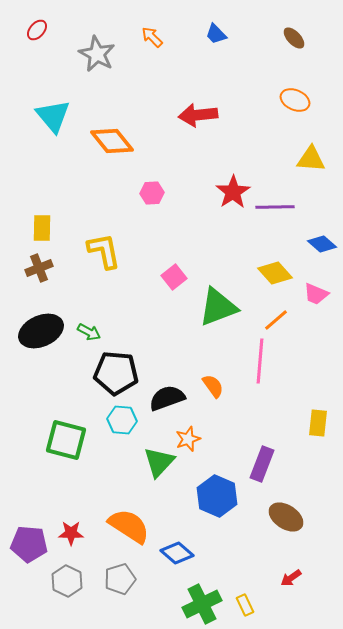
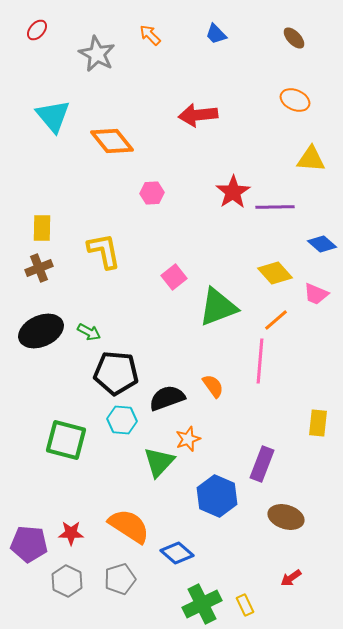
orange arrow at (152, 37): moved 2 px left, 2 px up
brown ellipse at (286, 517): rotated 16 degrees counterclockwise
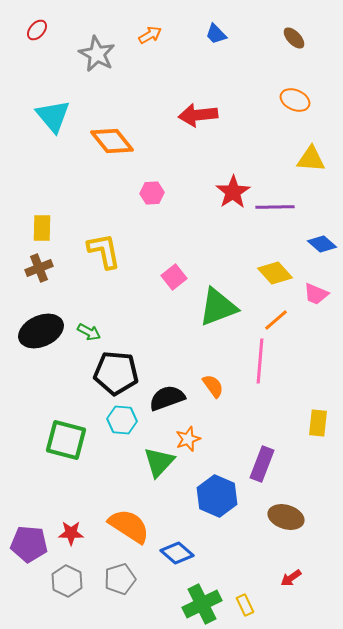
orange arrow at (150, 35): rotated 105 degrees clockwise
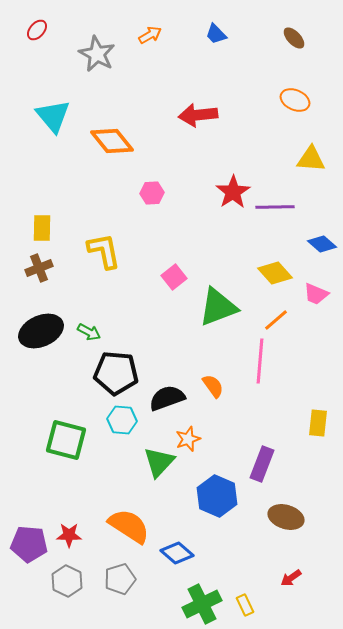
red star at (71, 533): moved 2 px left, 2 px down
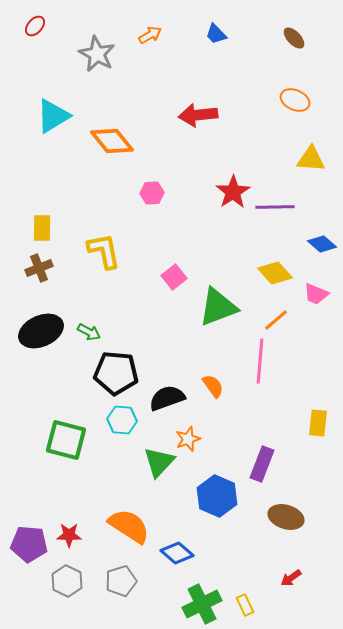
red ellipse at (37, 30): moved 2 px left, 4 px up
cyan triangle at (53, 116): rotated 39 degrees clockwise
gray pentagon at (120, 579): moved 1 px right, 2 px down
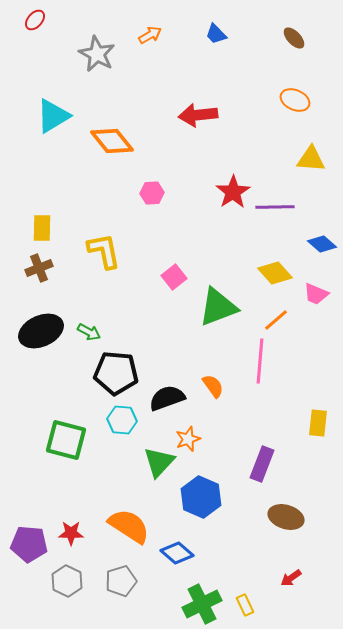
red ellipse at (35, 26): moved 6 px up
blue hexagon at (217, 496): moved 16 px left, 1 px down
red star at (69, 535): moved 2 px right, 2 px up
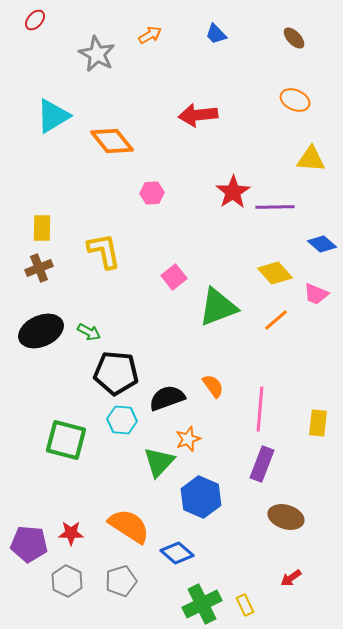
pink line at (260, 361): moved 48 px down
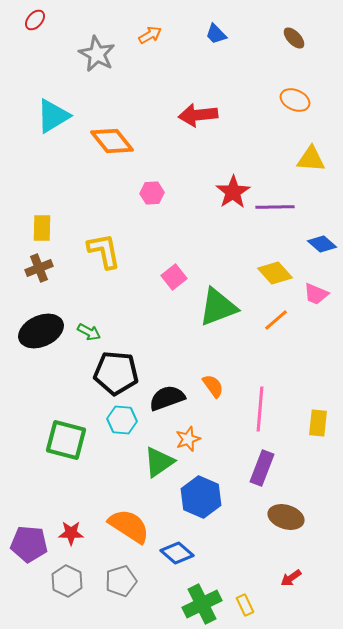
green triangle at (159, 462): rotated 12 degrees clockwise
purple rectangle at (262, 464): moved 4 px down
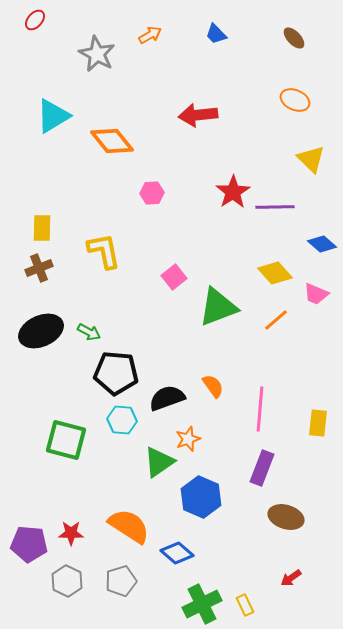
yellow triangle at (311, 159): rotated 40 degrees clockwise
